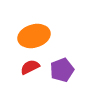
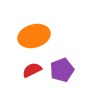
red semicircle: moved 2 px right, 3 px down
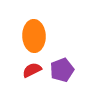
orange ellipse: rotated 76 degrees counterclockwise
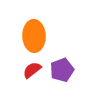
red semicircle: rotated 12 degrees counterclockwise
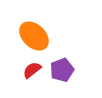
orange ellipse: rotated 44 degrees counterclockwise
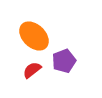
purple pentagon: moved 2 px right, 9 px up
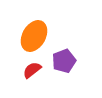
orange ellipse: rotated 76 degrees clockwise
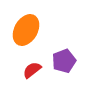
orange ellipse: moved 8 px left, 6 px up
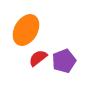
red semicircle: moved 6 px right, 12 px up
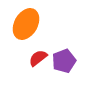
orange ellipse: moved 6 px up
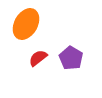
purple pentagon: moved 7 px right, 3 px up; rotated 20 degrees counterclockwise
